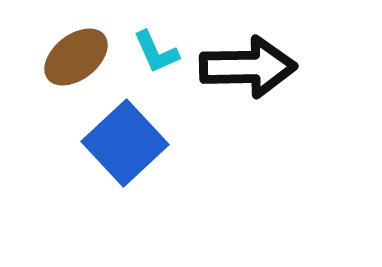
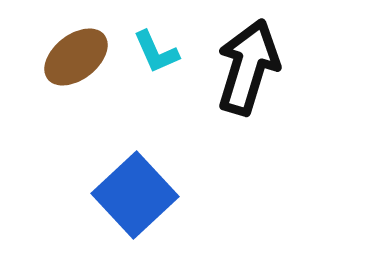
black arrow: rotated 72 degrees counterclockwise
blue square: moved 10 px right, 52 px down
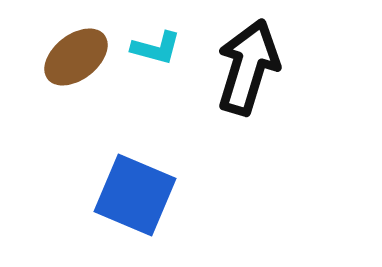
cyan L-shape: moved 4 px up; rotated 51 degrees counterclockwise
blue square: rotated 24 degrees counterclockwise
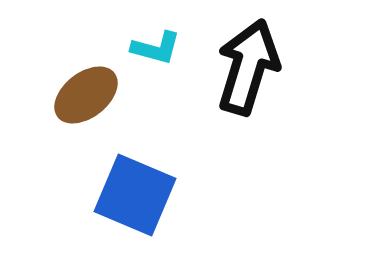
brown ellipse: moved 10 px right, 38 px down
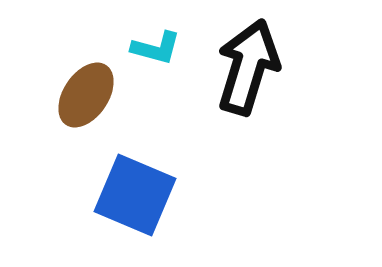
brown ellipse: rotated 18 degrees counterclockwise
